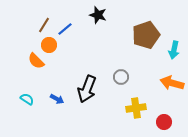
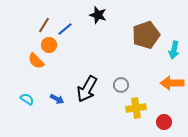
gray circle: moved 8 px down
orange arrow: rotated 15 degrees counterclockwise
black arrow: rotated 8 degrees clockwise
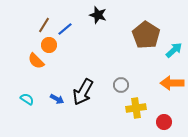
brown pentagon: rotated 20 degrees counterclockwise
cyan arrow: rotated 144 degrees counterclockwise
black arrow: moved 4 px left, 3 px down
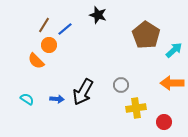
blue arrow: rotated 24 degrees counterclockwise
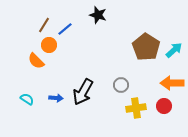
brown pentagon: moved 12 px down
blue arrow: moved 1 px left, 1 px up
red circle: moved 16 px up
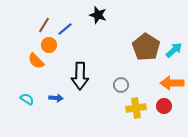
black arrow: moved 3 px left, 16 px up; rotated 28 degrees counterclockwise
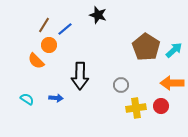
red circle: moved 3 px left
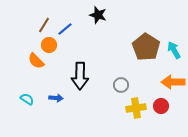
cyan arrow: rotated 78 degrees counterclockwise
orange arrow: moved 1 px right, 1 px up
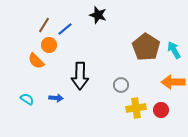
red circle: moved 4 px down
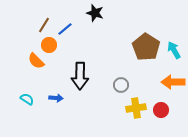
black star: moved 3 px left, 2 px up
